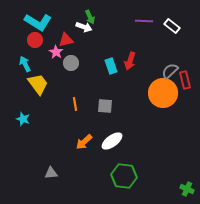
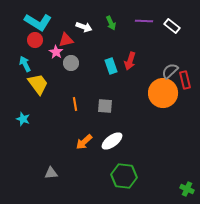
green arrow: moved 21 px right, 6 px down
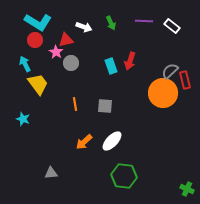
white ellipse: rotated 10 degrees counterclockwise
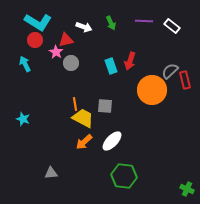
yellow trapezoid: moved 45 px right, 34 px down; rotated 25 degrees counterclockwise
orange circle: moved 11 px left, 3 px up
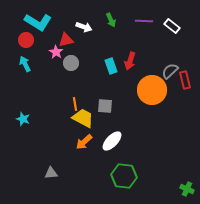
green arrow: moved 3 px up
red circle: moved 9 px left
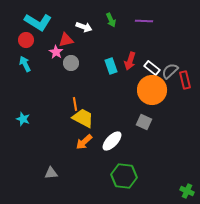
white rectangle: moved 20 px left, 42 px down
gray square: moved 39 px right, 16 px down; rotated 21 degrees clockwise
green cross: moved 2 px down
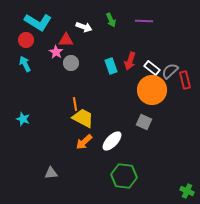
red triangle: rotated 14 degrees clockwise
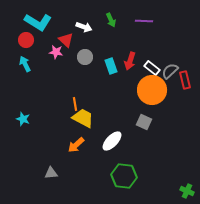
red triangle: rotated 42 degrees clockwise
pink star: rotated 24 degrees counterclockwise
gray circle: moved 14 px right, 6 px up
orange arrow: moved 8 px left, 3 px down
